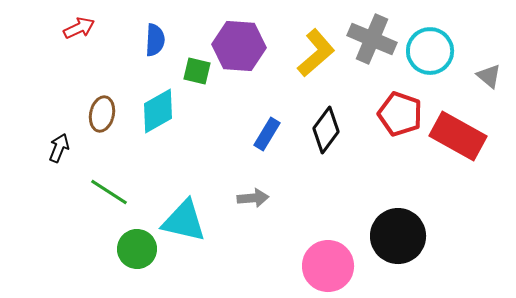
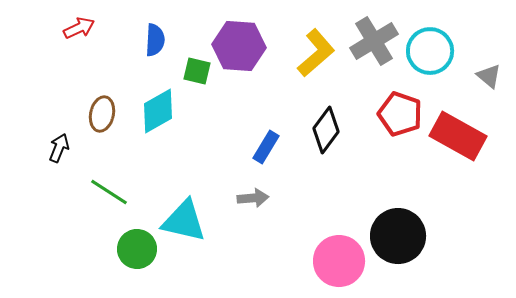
gray cross: moved 2 px right, 2 px down; rotated 36 degrees clockwise
blue rectangle: moved 1 px left, 13 px down
pink circle: moved 11 px right, 5 px up
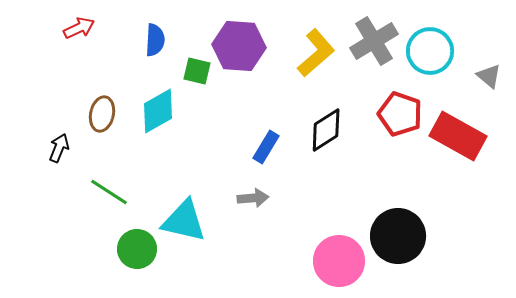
black diamond: rotated 21 degrees clockwise
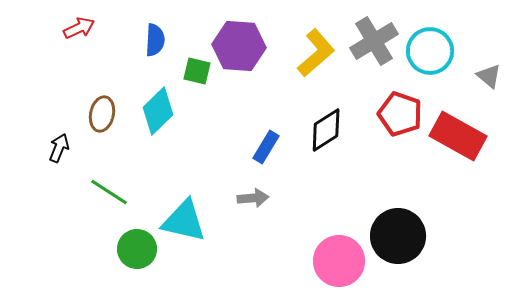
cyan diamond: rotated 15 degrees counterclockwise
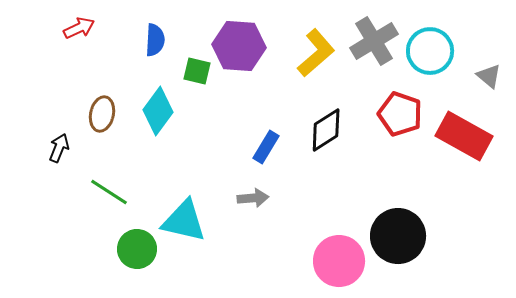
cyan diamond: rotated 9 degrees counterclockwise
red rectangle: moved 6 px right
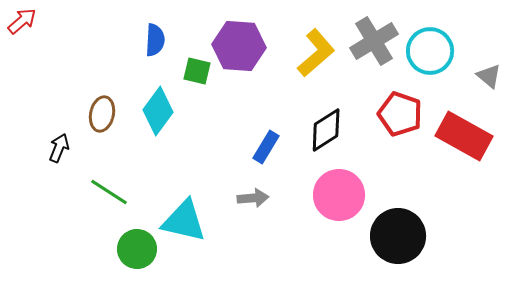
red arrow: moved 57 px left, 7 px up; rotated 16 degrees counterclockwise
pink circle: moved 66 px up
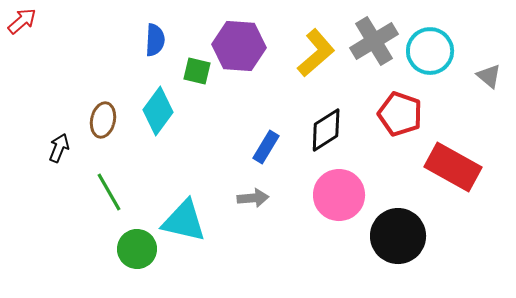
brown ellipse: moved 1 px right, 6 px down
red rectangle: moved 11 px left, 31 px down
green line: rotated 27 degrees clockwise
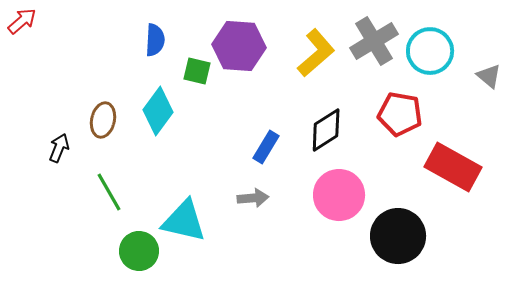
red pentagon: rotated 9 degrees counterclockwise
green circle: moved 2 px right, 2 px down
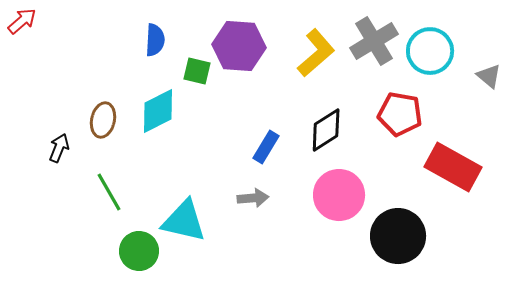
cyan diamond: rotated 27 degrees clockwise
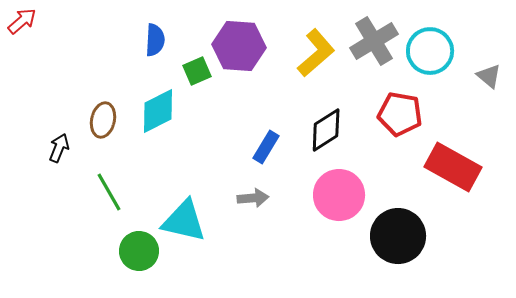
green square: rotated 36 degrees counterclockwise
